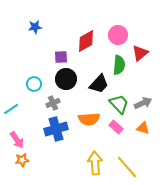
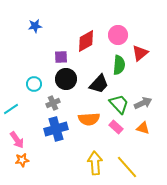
blue star: moved 1 px up
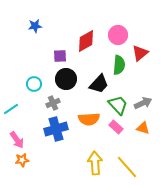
purple square: moved 1 px left, 1 px up
green trapezoid: moved 1 px left, 1 px down
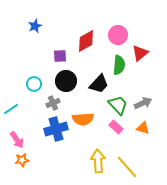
blue star: rotated 16 degrees counterclockwise
black circle: moved 2 px down
orange semicircle: moved 6 px left
yellow arrow: moved 3 px right, 2 px up
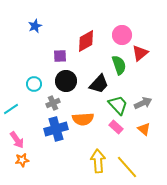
pink circle: moved 4 px right
green semicircle: rotated 24 degrees counterclockwise
orange triangle: moved 1 px right, 1 px down; rotated 24 degrees clockwise
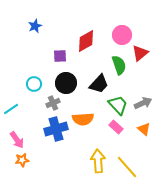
black circle: moved 2 px down
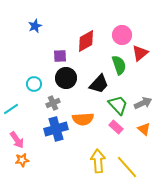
black circle: moved 5 px up
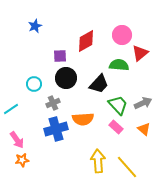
green semicircle: rotated 66 degrees counterclockwise
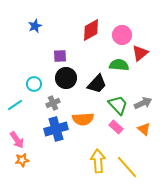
red diamond: moved 5 px right, 11 px up
black trapezoid: moved 2 px left
cyan line: moved 4 px right, 4 px up
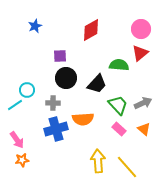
pink circle: moved 19 px right, 6 px up
cyan circle: moved 7 px left, 6 px down
gray cross: rotated 24 degrees clockwise
pink rectangle: moved 3 px right, 2 px down
